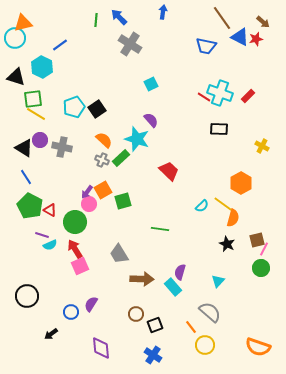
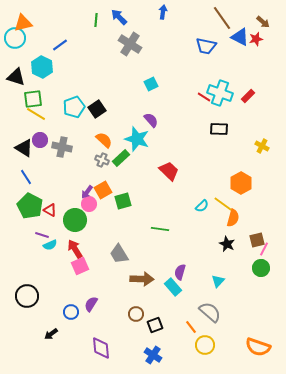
green circle at (75, 222): moved 2 px up
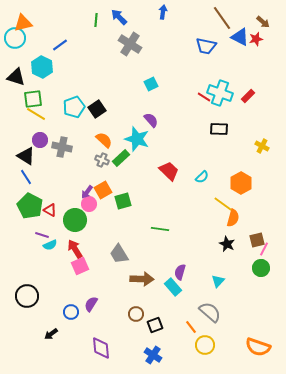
black triangle at (24, 148): moved 2 px right, 8 px down
cyan semicircle at (202, 206): moved 29 px up
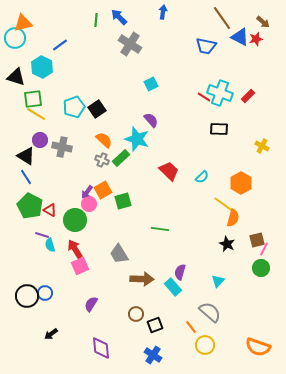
cyan semicircle at (50, 245): rotated 96 degrees clockwise
blue circle at (71, 312): moved 26 px left, 19 px up
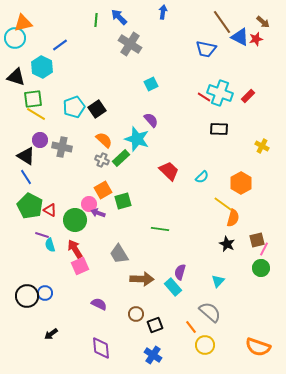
brown line at (222, 18): moved 4 px down
blue trapezoid at (206, 46): moved 3 px down
purple arrow at (87, 192): moved 11 px right, 21 px down; rotated 72 degrees clockwise
purple semicircle at (91, 304): moved 8 px right; rotated 84 degrees clockwise
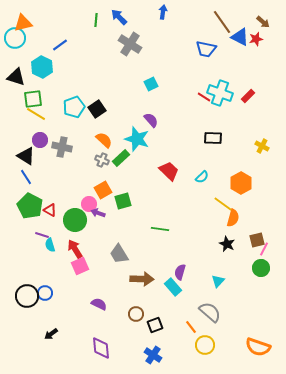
black rectangle at (219, 129): moved 6 px left, 9 px down
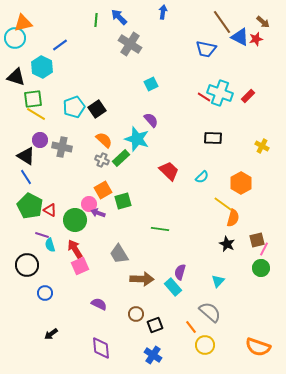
black circle at (27, 296): moved 31 px up
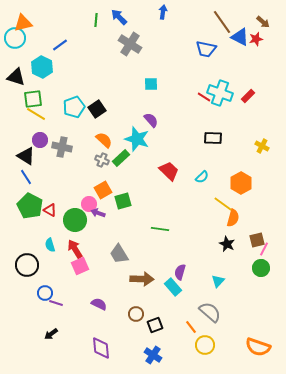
cyan square at (151, 84): rotated 24 degrees clockwise
purple line at (42, 235): moved 14 px right, 68 px down
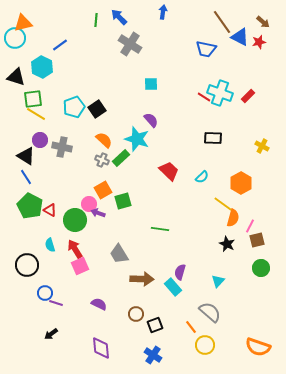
red star at (256, 39): moved 3 px right, 3 px down
pink line at (264, 249): moved 14 px left, 23 px up
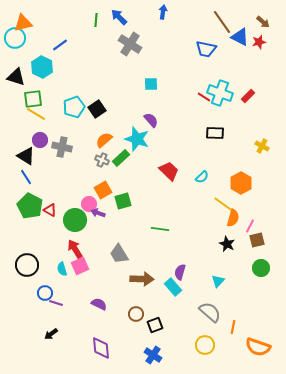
black rectangle at (213, 138): moved 2 px right, 5 px up
orange semicircle at (104, 140): rotated 84 degrees counterclockwise
cyan semicircle at (50, 245): moved 12 px right, 24 px down
orange line at (191, 327): moved 42 px right; rotated 48 degrees clockwise
